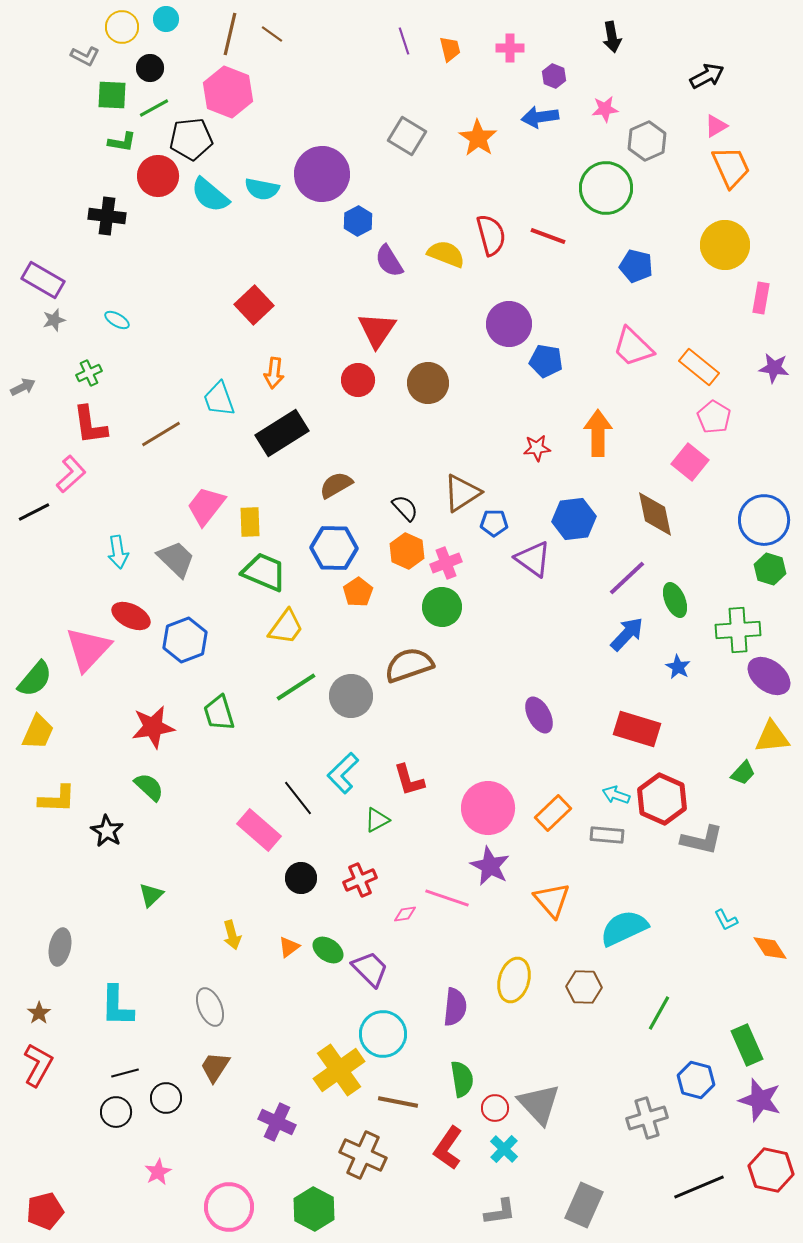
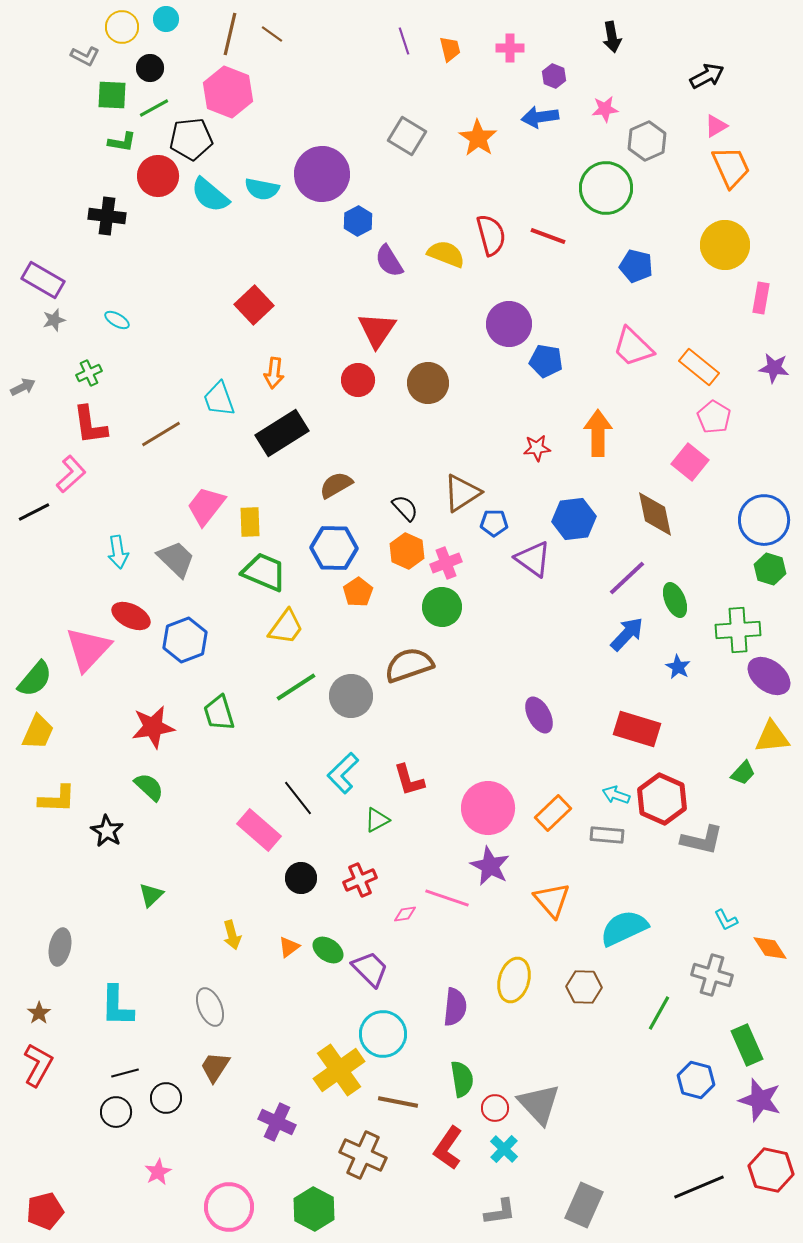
gray cross at (647, 1118): moved 65 px right, 143 px up; rotated 33 degrees clockwise
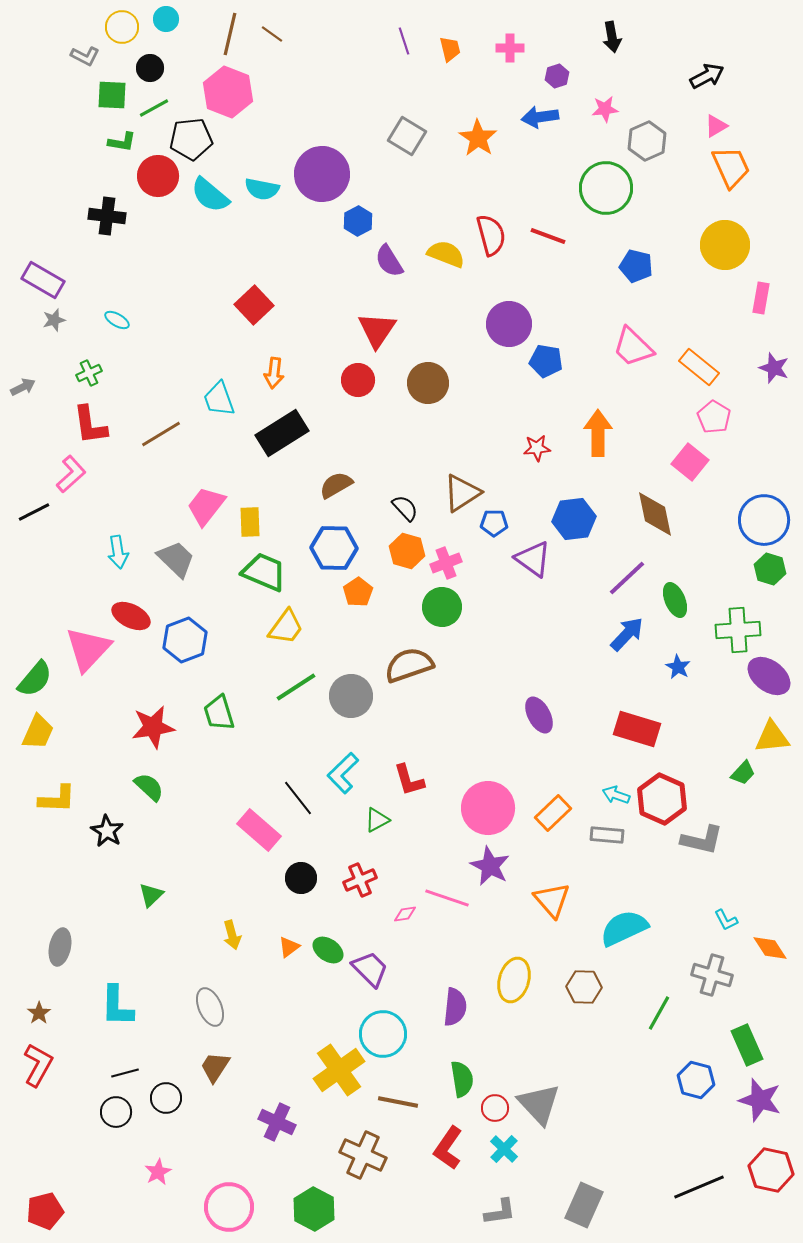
purple hexagon at (554, 76): moved 3 px right; rotated 20 degrees clockwise
purple star at (774, 368): rotated 12 degrees clockwise
orange hexagon at (407, 551): rotated 8 degrees counterclockwise
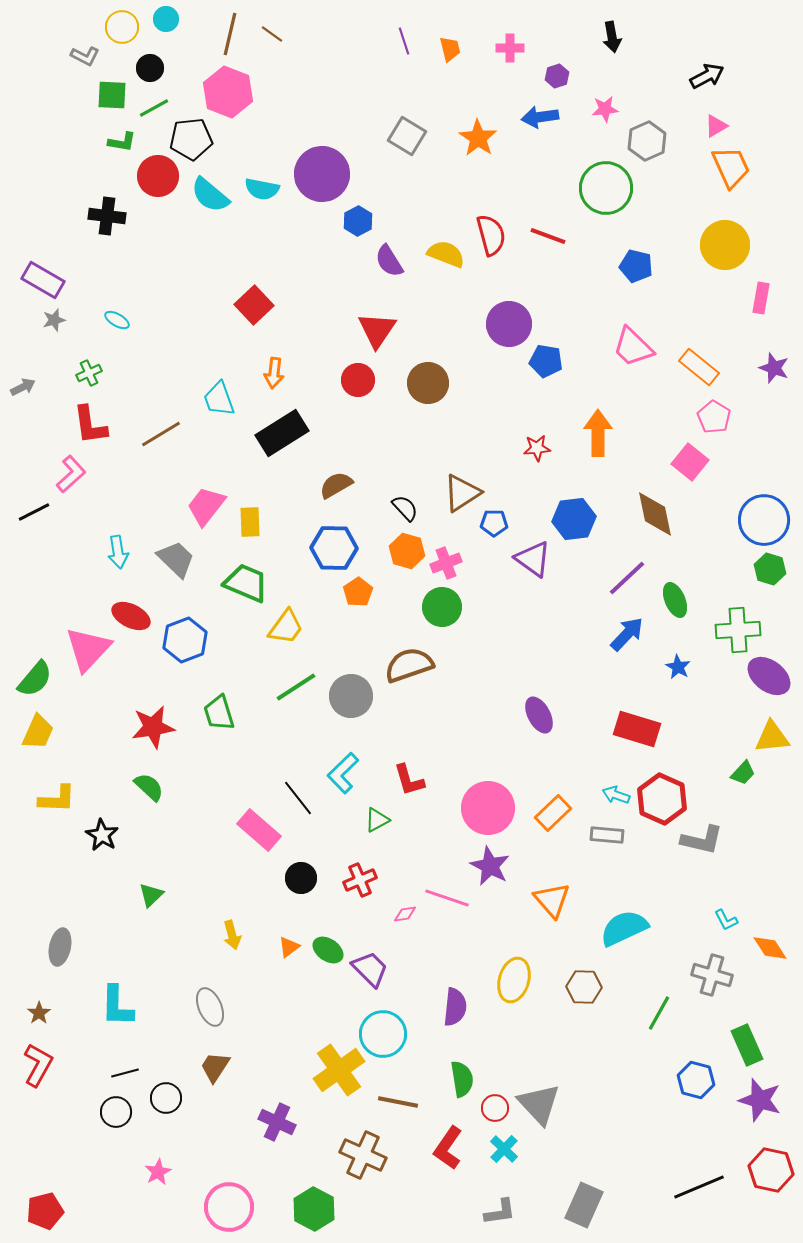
green trapezoid at (264, 572): moved 18 px left, 11 px down
black star at (107, 831): moved 5 px left, 4 px down
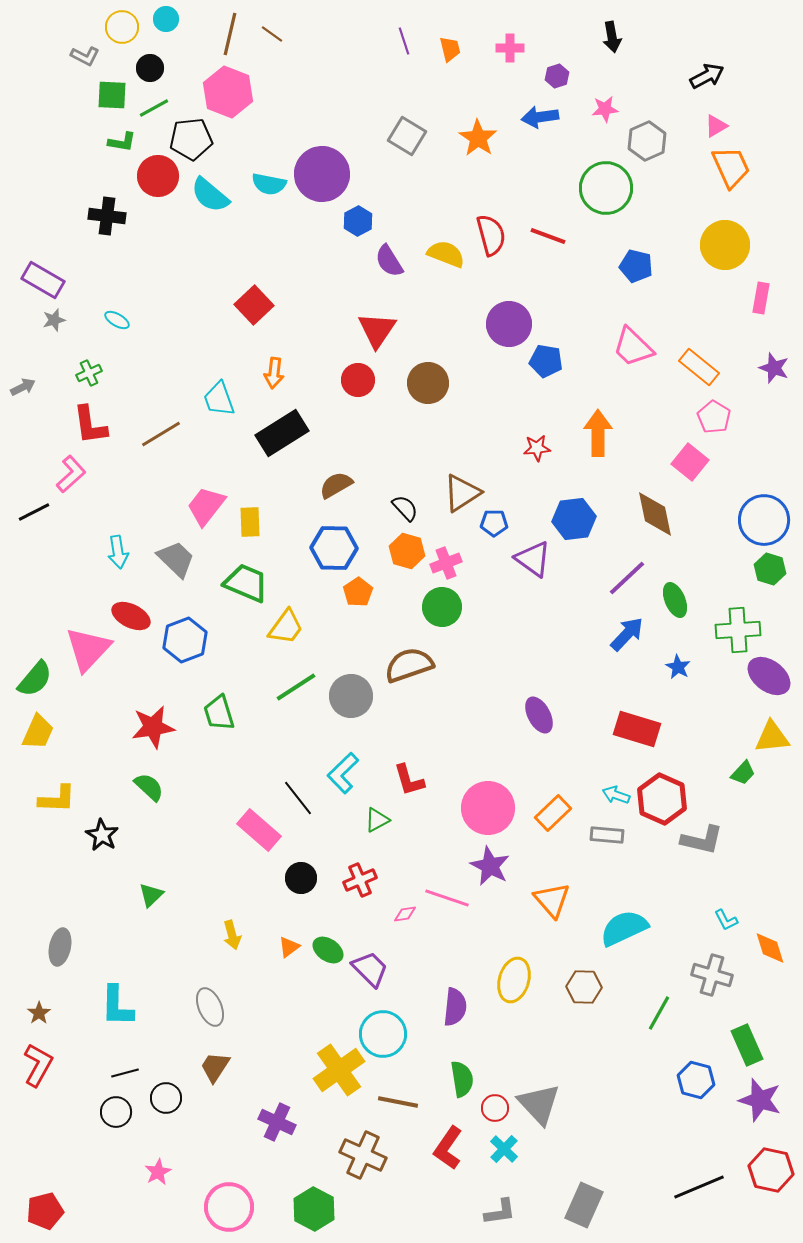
cyan semicircle at (262, 189): moved 7 px right, 5 px up
orange diamond at (770, 948): rotated 15 degrees clockwise
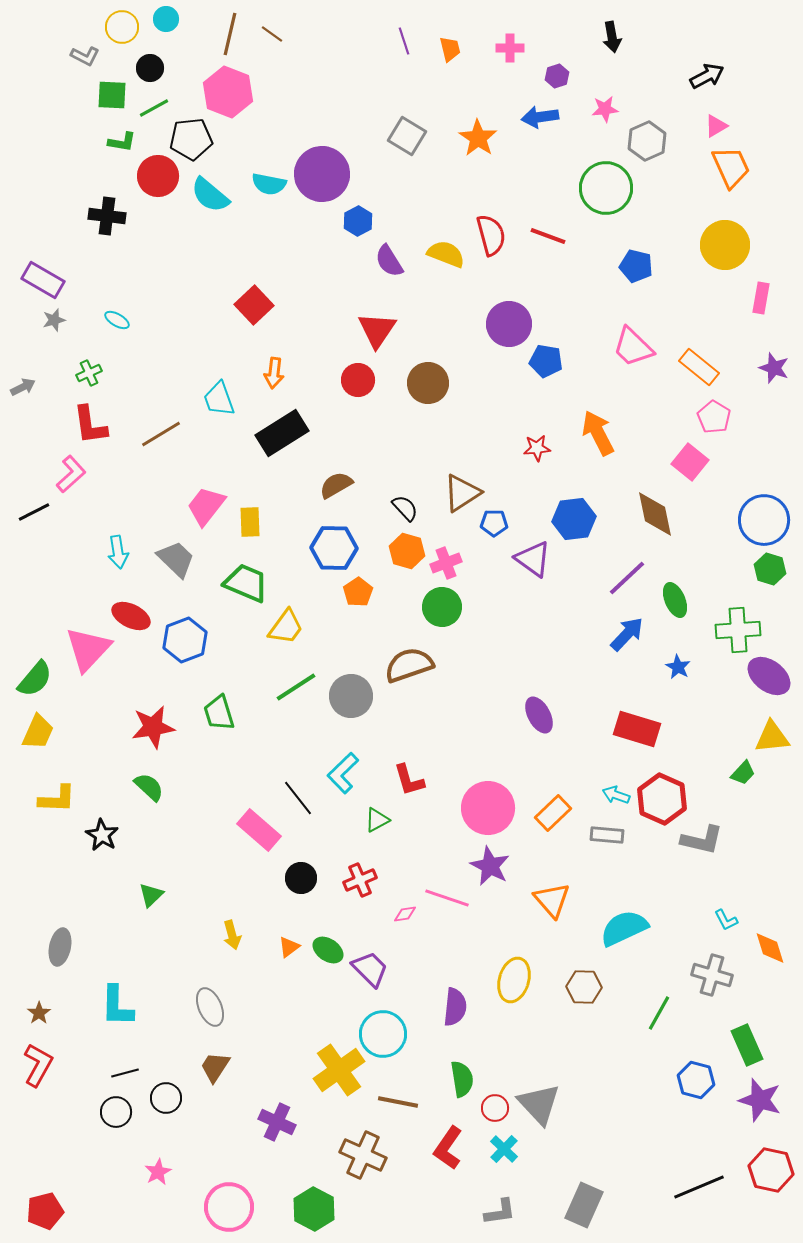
orange arrow at (598, 433): rotated 27 degrees counterclockwise
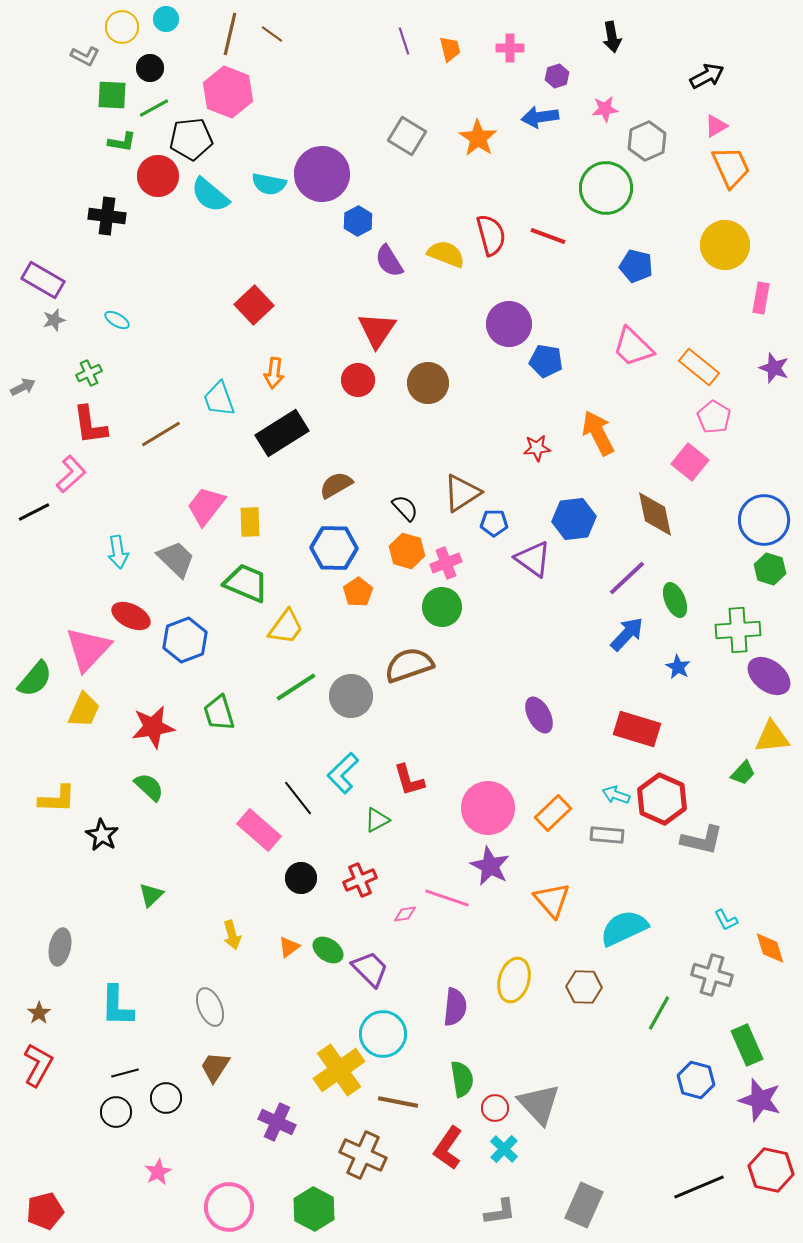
yellow trapezoid at (38, 732): moved 46 px right, 22 px up
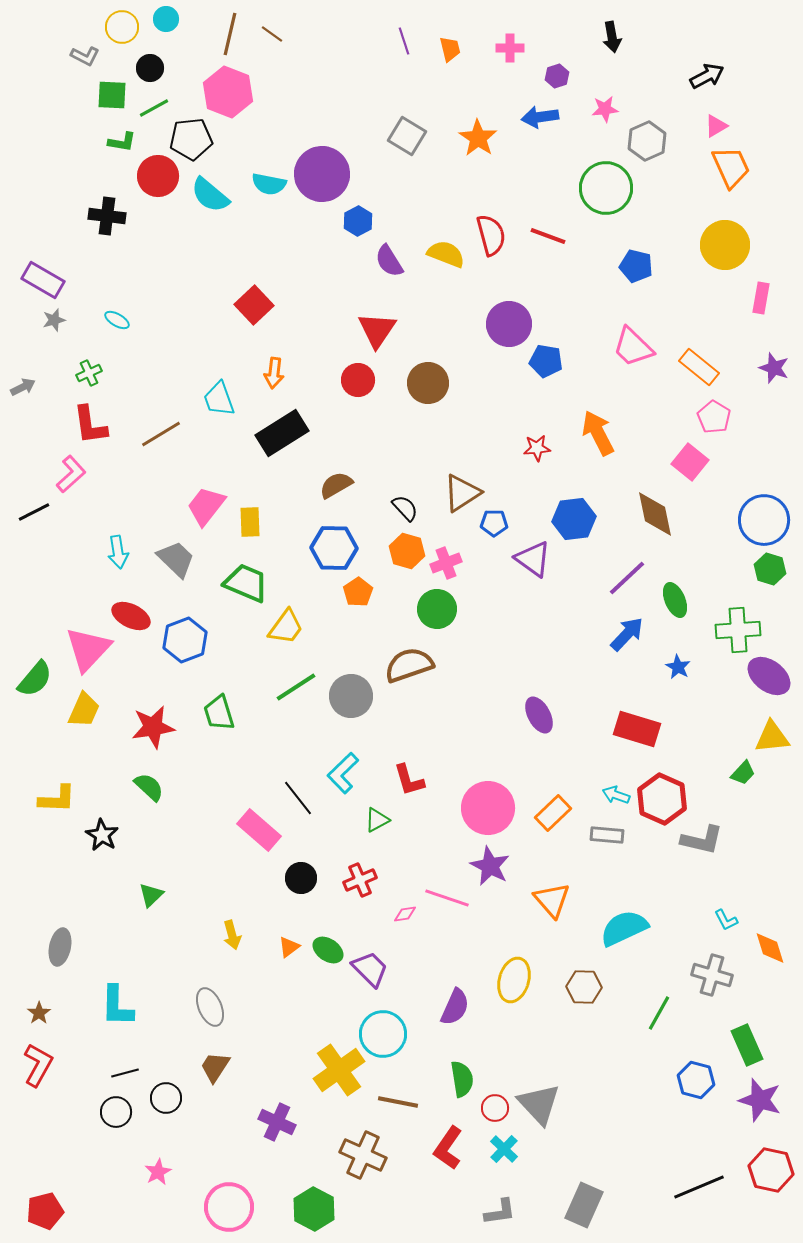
green circle at (442, 607): moved 5 px left, 2 px down
purple semicircle at (455, 1007): rotated 18 degrees clockwise
